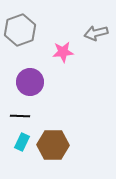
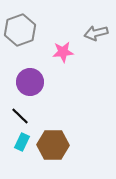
black line: rotated 42 degrees clockwise
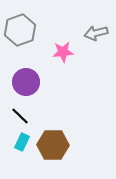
purple circle: moved 4 px left
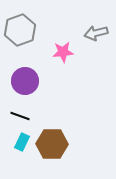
purple circle: moved 1 px left, 1 px up
black line: rotated 24 degrees counterclockwise
brown hexagon: moved 1 px left, 1 px up
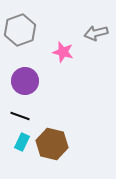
pink star: rotated 20 degrees clockwise
brown hexagon: rotated 12 degrees clockwise
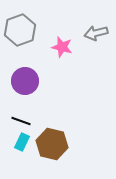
pink star: moved 1 px left, 5 px up
black line: moved 1 px right, 5 px down
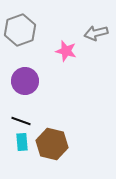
pink star: moved 4 px right, 4 px down
cyan rectangle: rotated 30 degrees counterclockwise
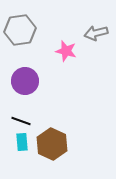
gray hexagon: rotated 12 degrees clockwise
brown hexagon: rotated 12 degrees clockwise
